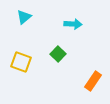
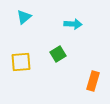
green square: rotated 14 degrees clockwise
yellow square: rotated 25 degrees counterclockwise
orange rectangle: rotated 18 degrees counterclockwise
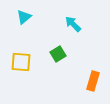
cyan arrow: rotated 138 degrees counterclockwise
yellow square: rotated 10 degrees clockwise
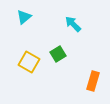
yellow square: moved 8 px right; rotated 25 degrees clockwise
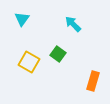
cyan triangle: moved 2 px left, 2 px down; rotated 14 degrees counterclockwise
green square: rotated 21 degrees counterclockwise
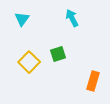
cyan arrow: moved 1 px left, 6 px up; rotated 18 degrees clockwise
green square: rotated 35 degrees clockwise
yellow square: rotated 15 degrees clockwise
